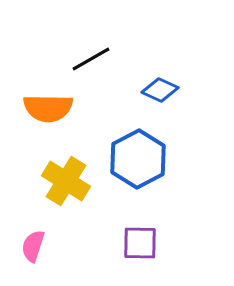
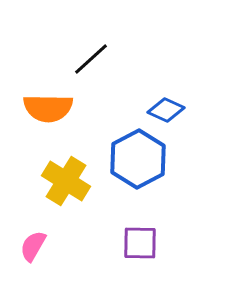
black line: rotated 12 degrees counterclockwise
blue diamond: moved 6 px right, 20 px down
pink semicircle: rotated 12 degrees clockwise
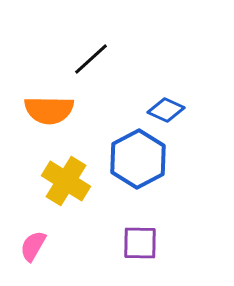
orange semicircle: moved 1 px right, 2 px down
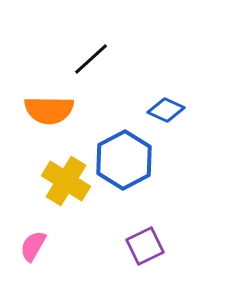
blue hexagon: moved 14 px left, 1 px down
purple square: moved 5 px right, 3 px down; rotated 27 degrees counterclockwise
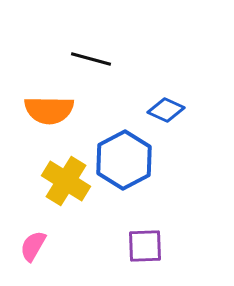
black line: rotated 57 degrees clockwise
purple square: rotated 24 degrees clockwise
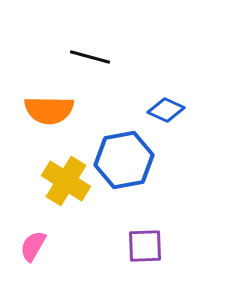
black line: moved 1 px left, 2 px up
blue hexagon: rotated 18 degrees clockwise
